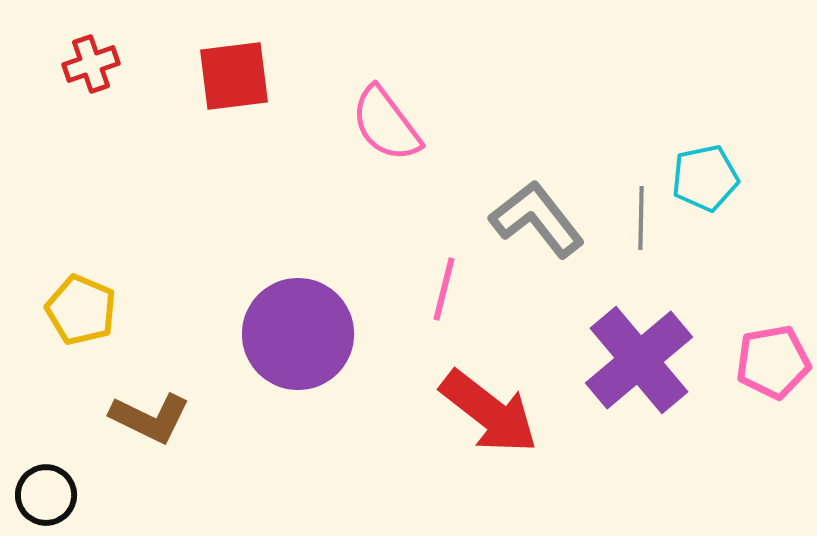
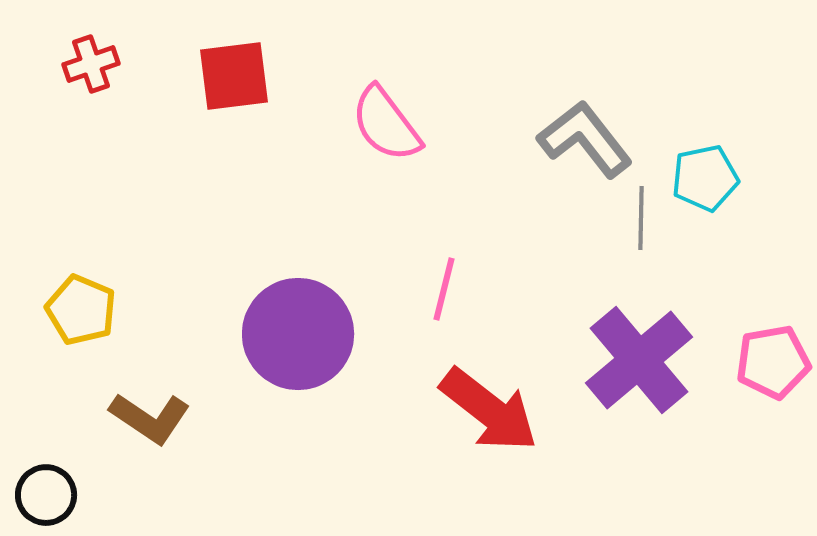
gray L-shape: moved 48 px right, 80 px up
red arrow: moved 2 px up
brown L-shape: rotated 8 degrees clockwise
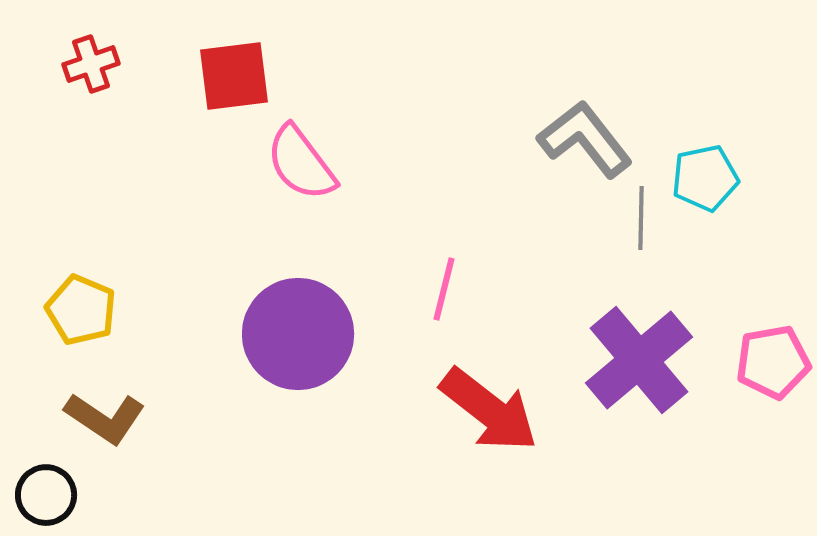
pink semicircle: moved 85 px left, 39 px down
brown L-shape: moved 45 px left
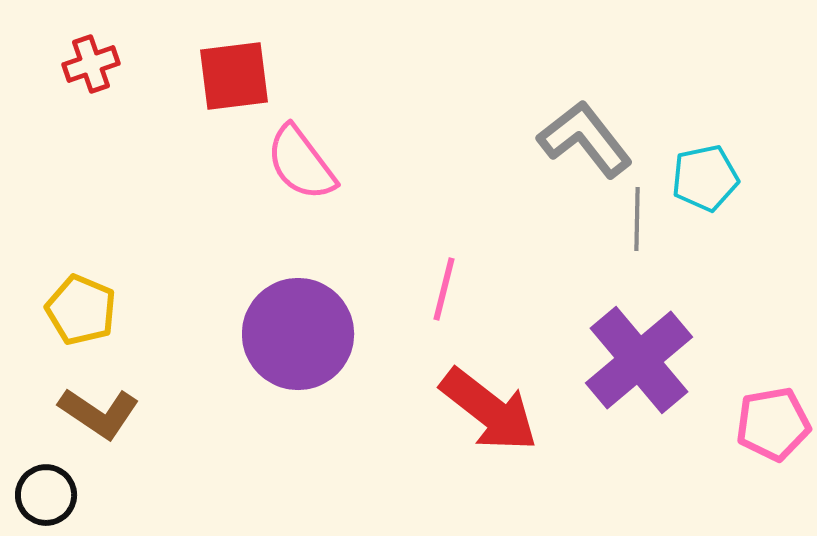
gray line: moved 4 px left, 1 px down
pink pentagon: moved 62 px down
brown L-shape: moved 6 px left, 5 px up
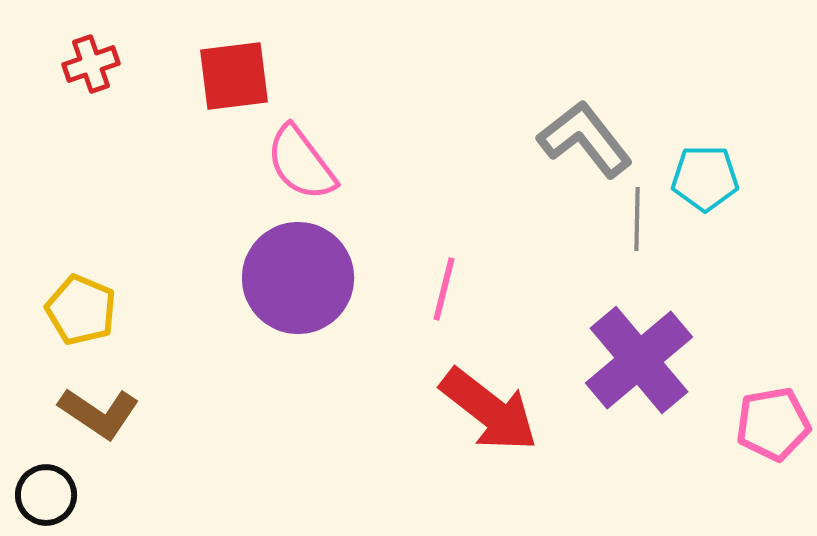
cyan pentagon: rotated 12 degrees clockwise
purple circle: moved 56 px up
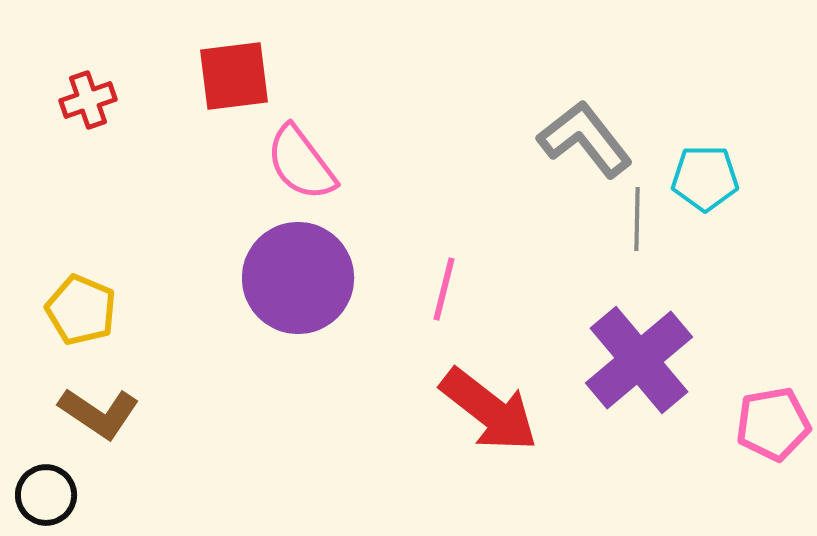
red cross: moved 3 px left, 36 px down
